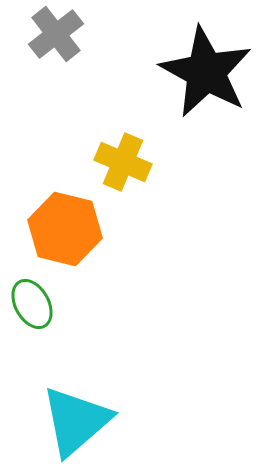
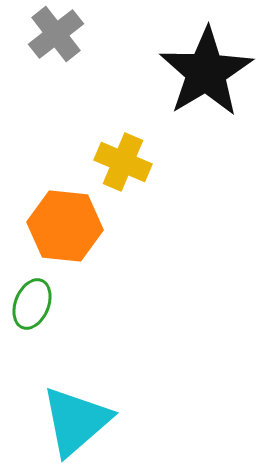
black star: rotated 12 degrees clockwise
orange hexagon: moved 3 px up; rotated 8 degrees counterclockwise
green ellipse: rotated 51 degrees clockwise
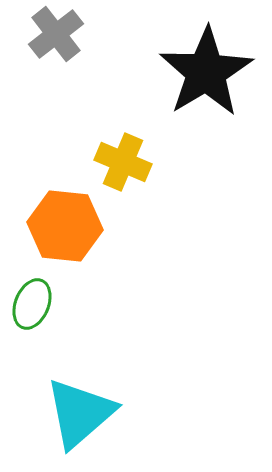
cyan triangle: moved 4 px right, 8 px up
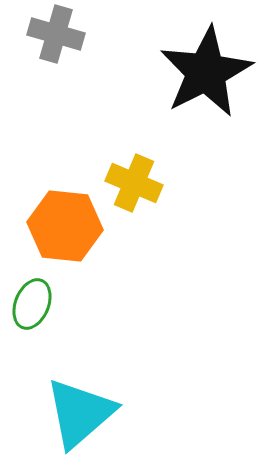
gray cross: rotated 36 degrees counterclockwise
black star: rotated 4 degrees clockwise
yellow cross: moved 11 px right, 21 px down
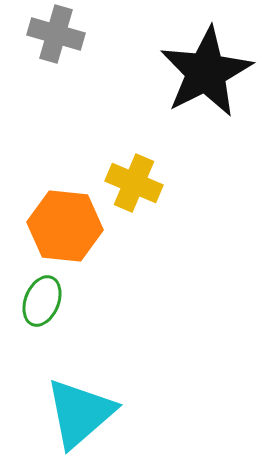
green ellipse: moved 10 px right, 3 px up
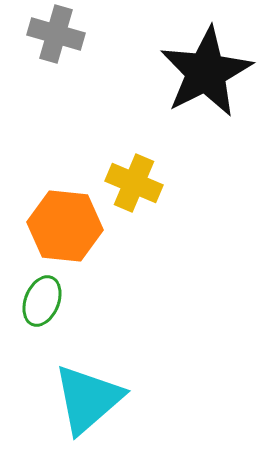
cyan triangle: moved 8 px right, 14 px up
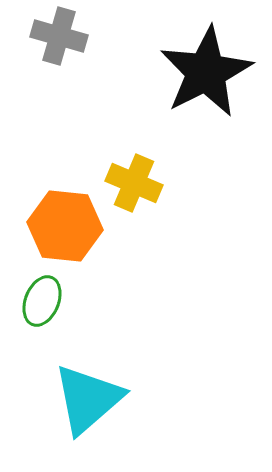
gray cross: moved 3 px right, 2 px down
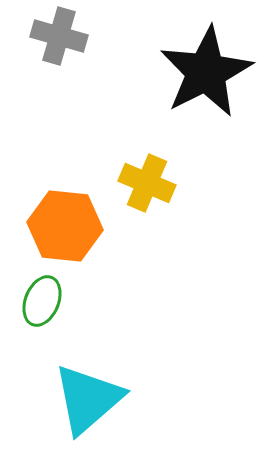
yellow cross: moved 13 px right
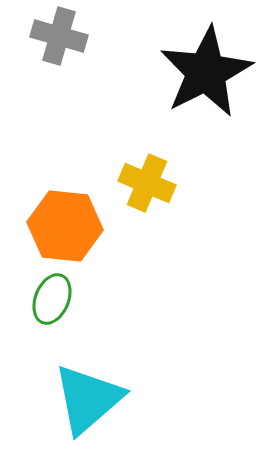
green ellipse: moved 10 px right, 2 px up
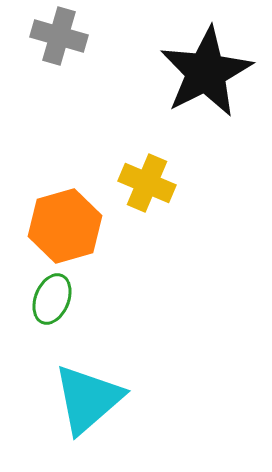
orange hexagon: rotated 22 degrees counterclockwise
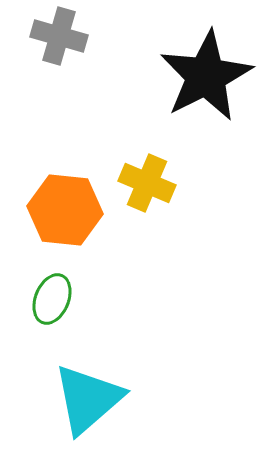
black star: moved 4 px down
orange hexagon: moved 16 px up; rotated 22 degrees clockwise
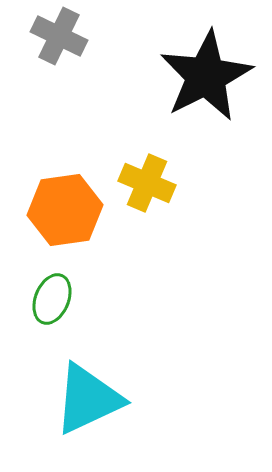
gray cross: rotated 10 degrees clockwise
orange hexagon: rotated 14 degrees counterclockwise
cyan triangle: rotated 16 degrees clockwise
